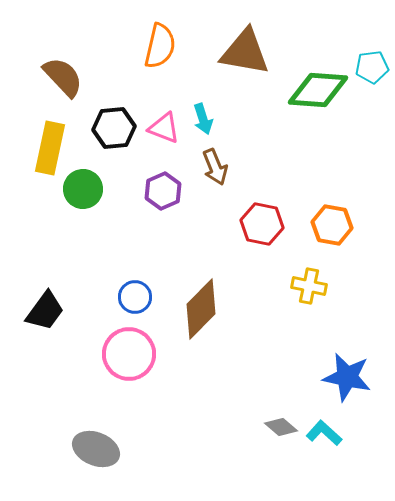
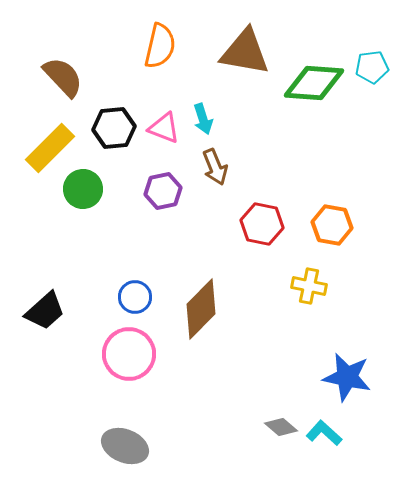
green diamond: moved 4 px left, 7 px up
yellow rectangle: rotated 33 degrees clockwise
purple hexagon: rotated 12 degrees clockwise
black trapezoid: rotated 12 degrees clockwise
gray ellipse: moved 29 px right, 3 px up
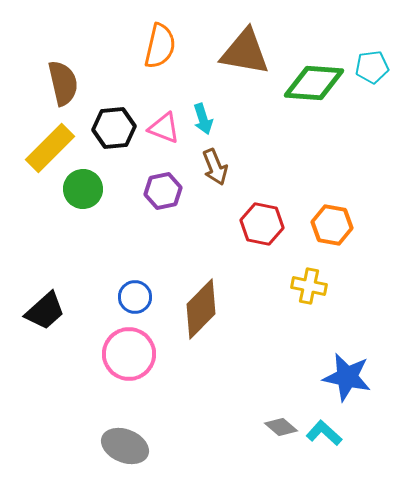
brown semicircle: moved 6 px down; rotated 30 degrees clockwise
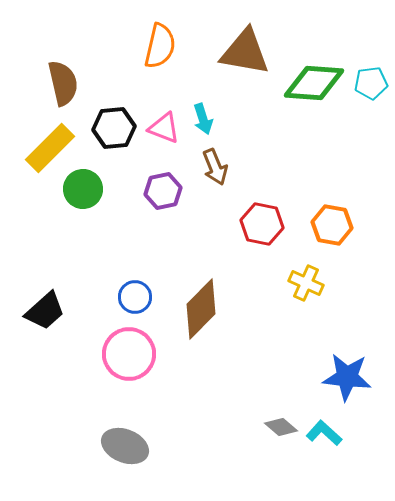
cyan pentagon: moved 1 px left, 16 px down
yellow cross: moved 3 px left, 3 px up; rotated 12 degrees clockwise
blue star: rotated 6 degrees counterclockwise
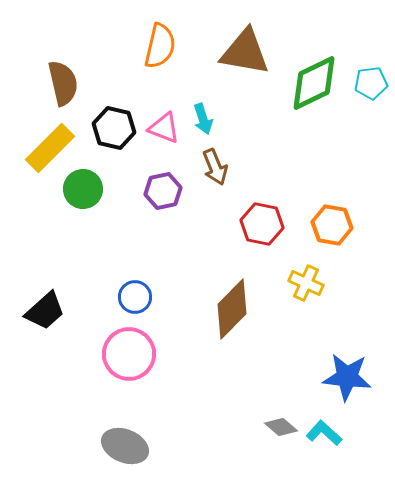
green diamond: rotated 30 degrees counterclockwise
black hexagon: rotated 18 degrees clockwise
brown diamond: moved 31 px right
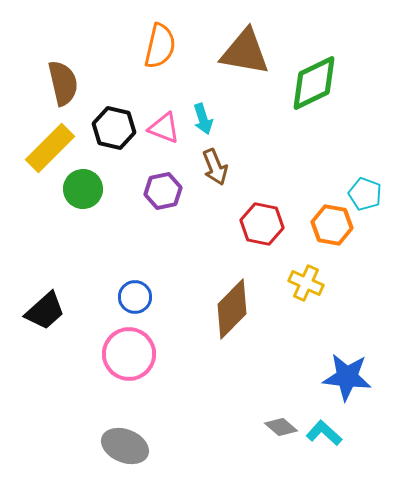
cyan pentagon: moved 6 px left, 111 px down; rotated 28 degrees clockwise
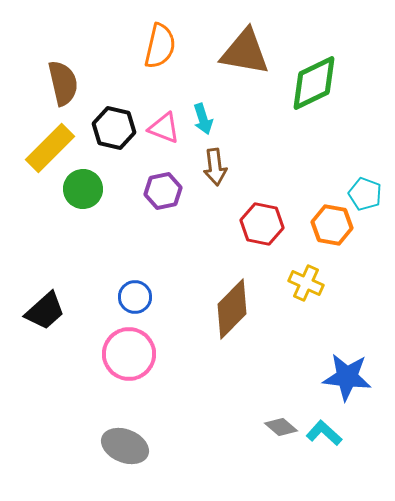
brown arrow: rotated 15 degrees clockwise
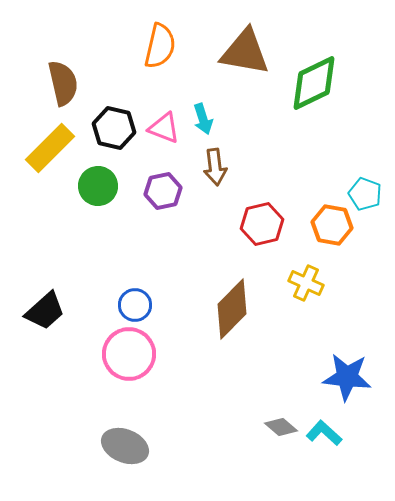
green circle: moved 15 px right, 3 px up
red hexagon: rotated 24 degrees counterclockwise
blue circle: moved 8 px down
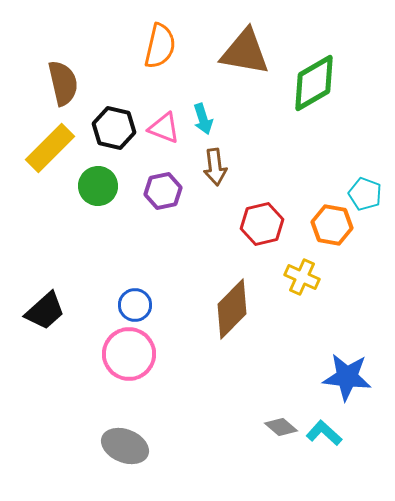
green diamond: rotated 4 degrees counterclockwise
yellow cross: moved 4 px left, 6 px up
